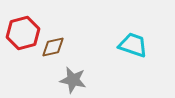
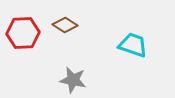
red hexagon: rotated 12 degrees clockwise
brown diamond: moved 12 px right, 22 px up; rotated 45 degrees clockwise
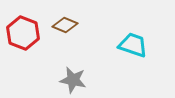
brown diamond: rotated 10 degrees counterclockwise
red hexagon: rotated 24 degrees clockwise
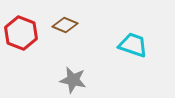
red hexagon: moved 2 px left
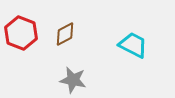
brown diamond: moved 9 px down; rotated 50 degrees counterclockwise
cyan trapezoid: rotated 8 degrees clockwise
